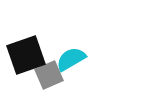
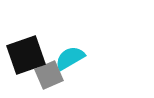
cyan semicircle: moved 1 px left, 1 px up
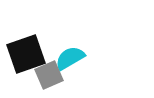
black square: moved 1 px up
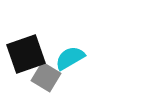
gray square: moved 3 px left, 2 px down; rotated 36 degrees counterclockwise
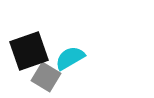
black square: moved 3 px right, 3 px up
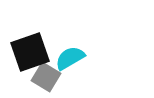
black square: moved 1 px right, 1 px down
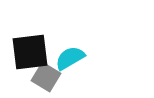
black square: rotated 12 degrees clockwise
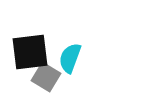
cyan semicircle: rotated 40 degrees counterclockwise
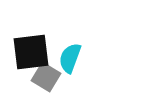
black square: moved 1 px right
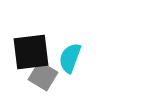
gray square: moved 3 px left, 1 px up
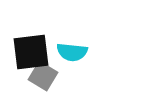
cyan semicircle: moved 2 px right, 6 px up; rotated 104 degrees counterclockwise
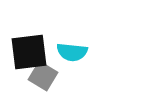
black square: moved 2 px left
